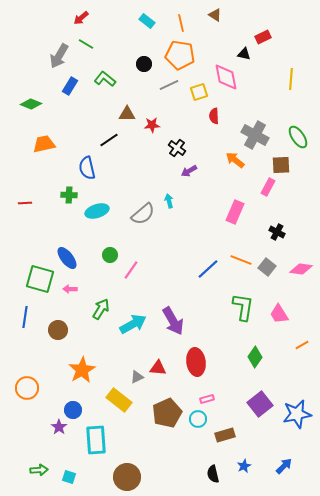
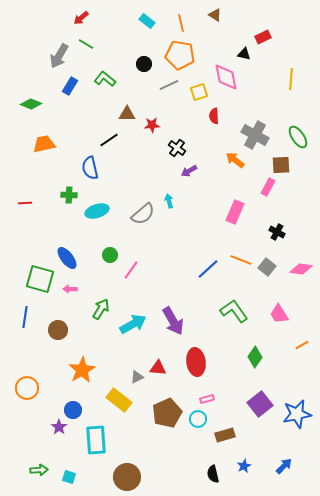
blue semicircle at (87, 168): moved 3 px right
green L-shape at (243, 307): moved 9 px left, 4 px down; rotated 44 degrees counterclockwise
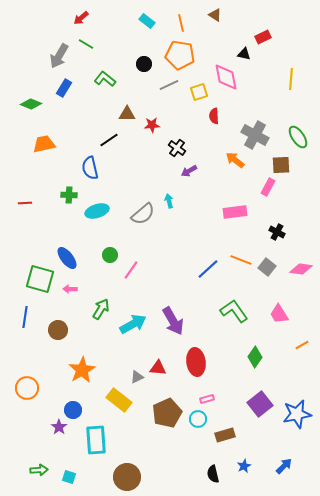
blue rectangle at (70, 86): moved 6 px left, 2 px down
pink rectangle at (235, 212): rotated 60 degrees clockwise
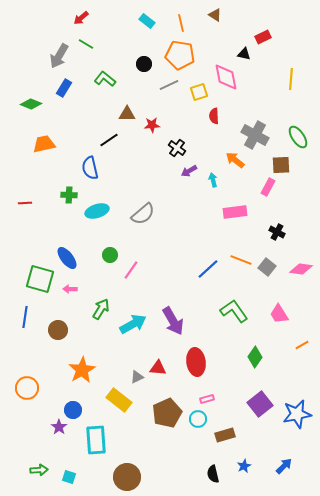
cyan arrow at (169, 201): moved 44 px right, 21 px up
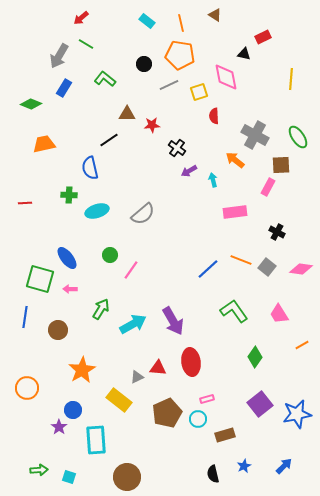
red ellipse at (196, 362): moved 5 px left
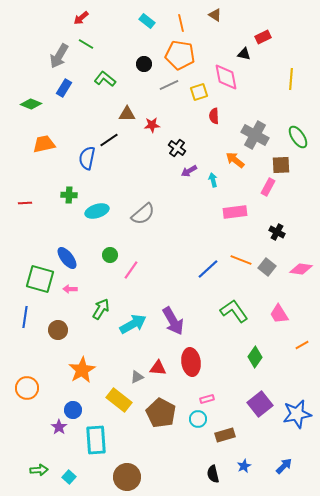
blue semicircle at (90, 168): moved 3 px left, 10 px up; rotated 25 degrees clockwise
brown pentagon at (167, 413): moved 6 px left; rotated 20 degrees counterclockwise
cyan square at (69, 477): rotated 24 degrees clockwise
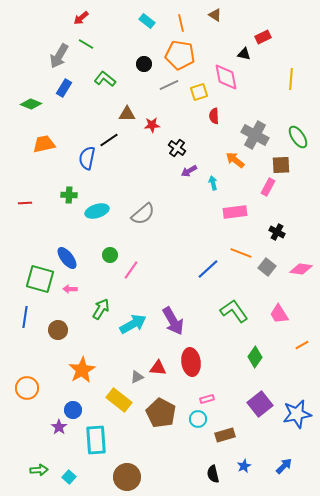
cyan arrow at (213, 180): moved 3 px down
orange line at (241, 260): moved 7 px up
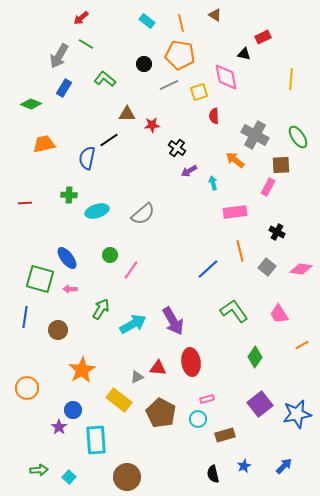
orange line at (241, 253): moved 1 px left, 2 px up; rotated 55 degrees clockwise
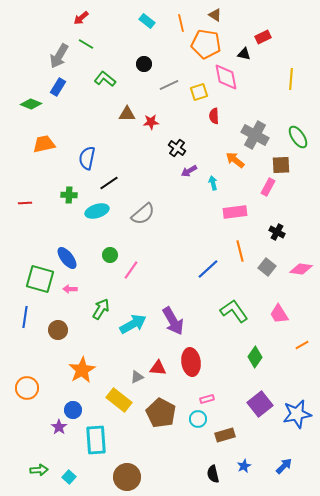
orange pentagon at (180, 55): moved 26 px right, 11 px up
blue rectangle at (64, 88): moved 6 px left, 1 px up
red star at (152, 125): moved 1 px left, 3 px up
black line at (109, 140): moved 43 px down
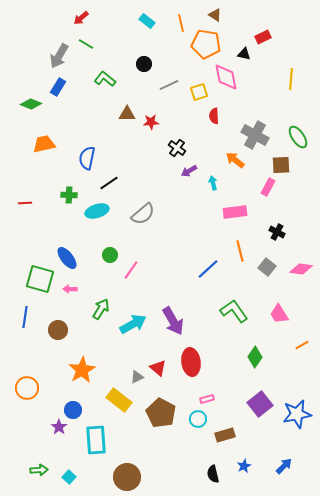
red triangle at (158, 368): rotated 36 degrees clockwise
